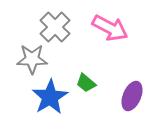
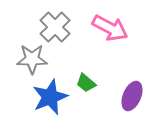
blue star: rotated 9 degrees clockwise
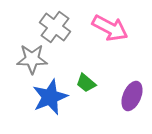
gray cross: rotated 8 degrees counterclockwise
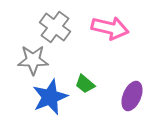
pink arrow: rotated 15 degrees counterclockwise
gray star: moved 1 px right, 1 px down
green trapezoid: moved 1 px left, 1 px down
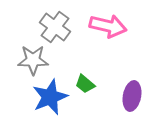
pink arrow: moved 2 px left, 2 px up
purple ellipse: rotated 12 degrees counterclockwise
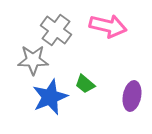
gray cross: moved 1 px right, 3 px down
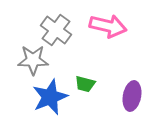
green trapezoid: rotated 25 degrees counterclockwise
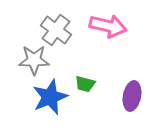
gray star: moved 1 px right
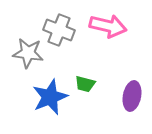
gray cross: moved 3 px right; rotated 16 degrees counterclockwise
gray star: moved 6 px left, 7 px up; rotated 8 degrees clockwise
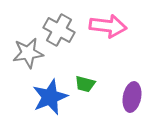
pink arrow: rotated 6 degrees counterclockwise
gray cross: rotated 8 degrees clockwise
gray star: rotated 16 degrees counterclockwise
purple ellipse: moved 1 px down
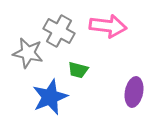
gray cross: moved 1 px down
gray star: rotated 20 degrees clockwise
green trapezoid: moved 7 px left, 14 px up
purple ellipse: moved 2 px right, 5 px up
